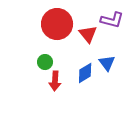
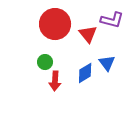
red circle: moved 2 px left
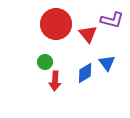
red circle: moved 1 px right
